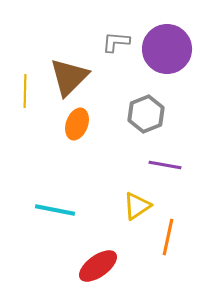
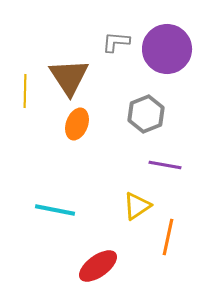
brown triangle: rotated 18 degrees counterclockwise
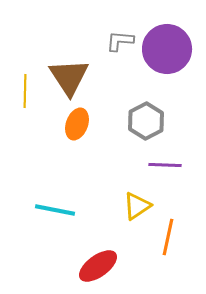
gray L-shape: moved 4 px right, 1 px up
gray hexagon: moved 7 px down; rotated 6 degrees counterclockwise
purple line: rotated 8 degrees counterclockwise
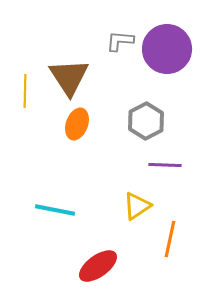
orange line: moved 2 px right, 2 px down
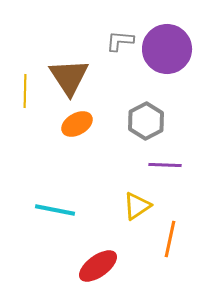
orange ellipse: rotated 40 degrees clockwise
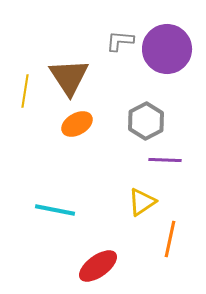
yellow line: rotated 8 degrees clockwise
purple line: moved 5 px up
yellow triangle: moved 5 px right, 4 px up
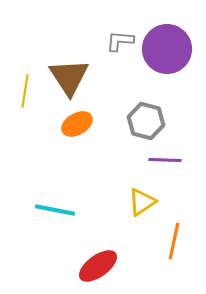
gray hexagon: rotated 18 degrees counterclockwise
orange line: moved 4 px right, 2 px down
